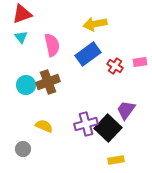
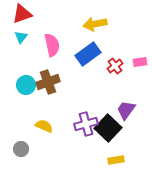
cyan triangle: rotated 16 degrees clockwise
red cross: rotated 21 degrees clockwise
gray circle: moved 2 px left
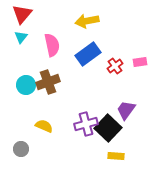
red triangle: rotated 30 degrees counterclockwise
yellow arrow: moved 8 px left, 3 px up
yellow rectangle: moved 4 px up; rotated 14 degrees clockwise
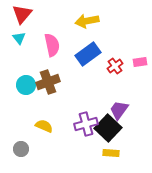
cyan triangle: moved 2 px left, 1 px down; rotated 16 degrees counterclockwise
purple trapezoid: moved 7 px left
yellow rectangle: moved 5 px left, 3 px up
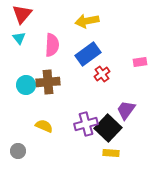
pink semicircle: rotated 15 degrees clockwise
red cross: moved 13 px left, 8 px down
brown cross: rotated 15 degrees clockwise
purple trapezoid: moved 7 px right
gray circle: moved 3 px left, 2 px down
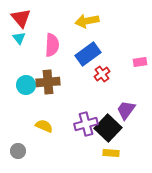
red triangle: moved 1 px left, 4 px down; rotated 20 degrees counterclockwise
